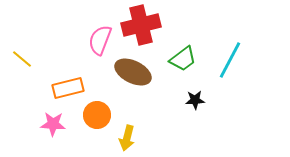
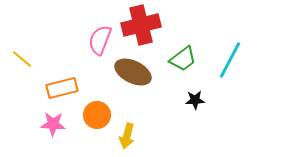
orange rectangle: moved 6 px left
yellow arrow: moved 2 px up
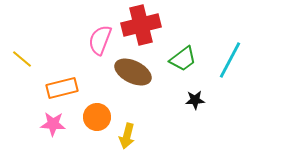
orange circle: moved 2 px down
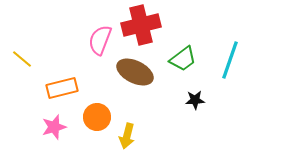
cyan line: rotated 9 degrees counterclockwise
brown ellipse: moved 2 px right
pink star: moved 1 px right, 3 px down; rotated 20 degrees counterclockwise
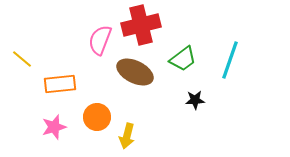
orange rectangle: moved 2 px left, 4 px up; rotated 8 degrees clockwise
